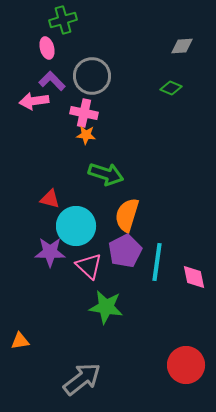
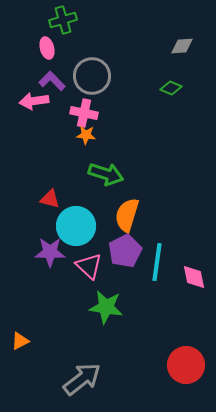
orange triangle: rotated 18 degrees counterclockwise
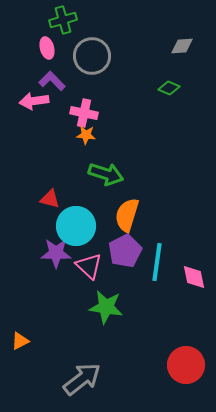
gray circle: moved 20 px up
green diamond: moved 2 px left
purple star: moved 6 px right, 1 px down
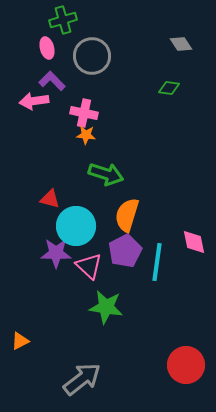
gray diamond: moved 1 px left, 2 px up; rotated 60 degrees clockwise
green diamond: rotated 15 degrees counterclockwise
pink diamond: moved 35 px up
